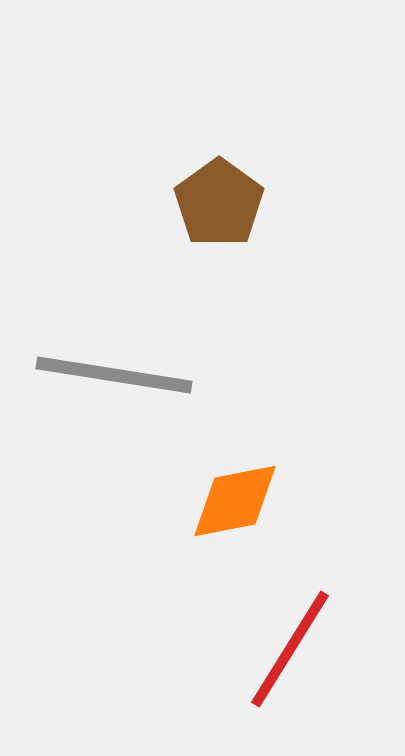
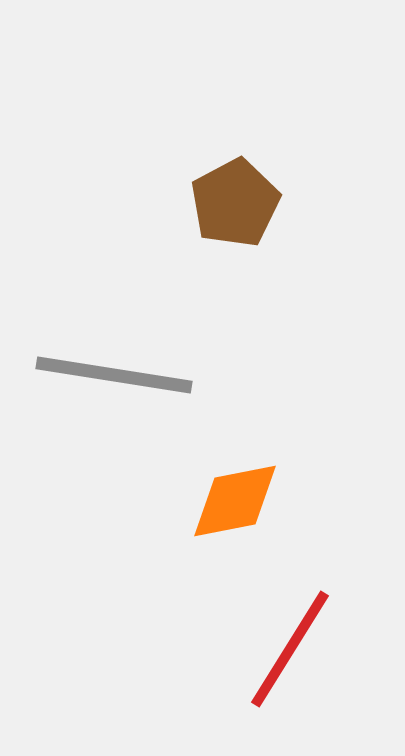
brown pentagon: moved 16 px right; rotated 8 degrees clockwise
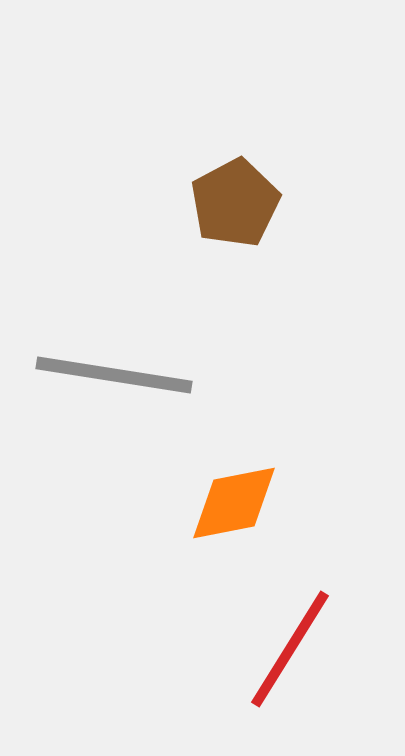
orange diamond: moved 1 px left, 2 px down
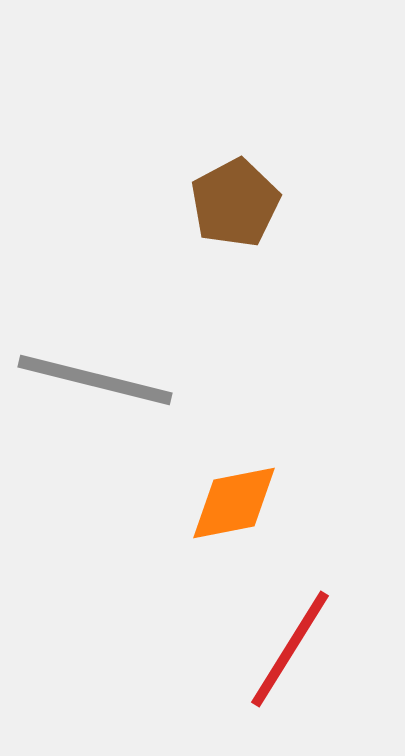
gray line: moved 19 px left, 5 px down; rotated 5 degrees clockwise
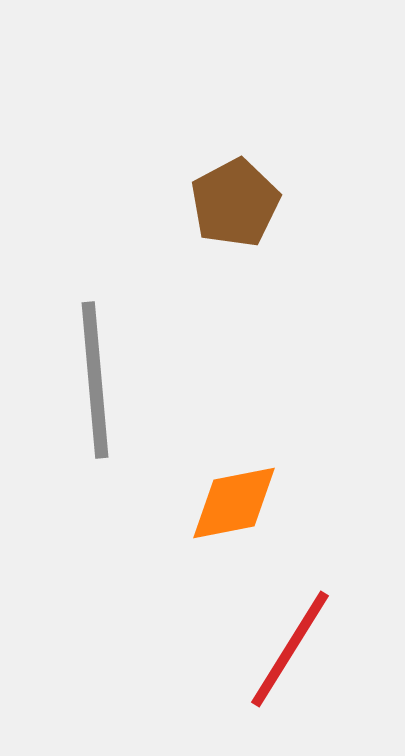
gray line: rotated 71 degrees clockwise
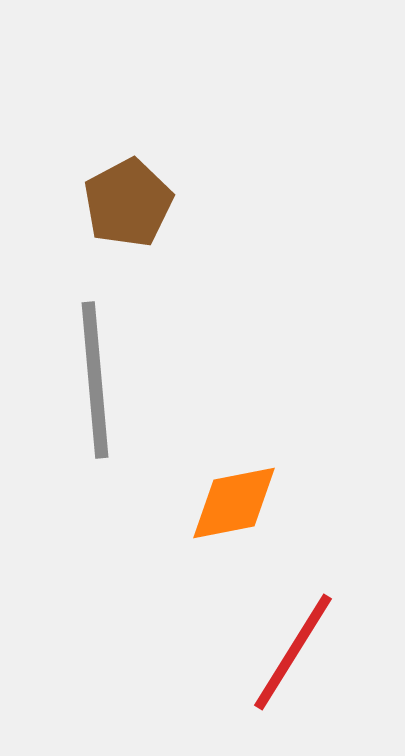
brown pentagon: moved 107 px left
red line: moved 3 px right, 3 px down
